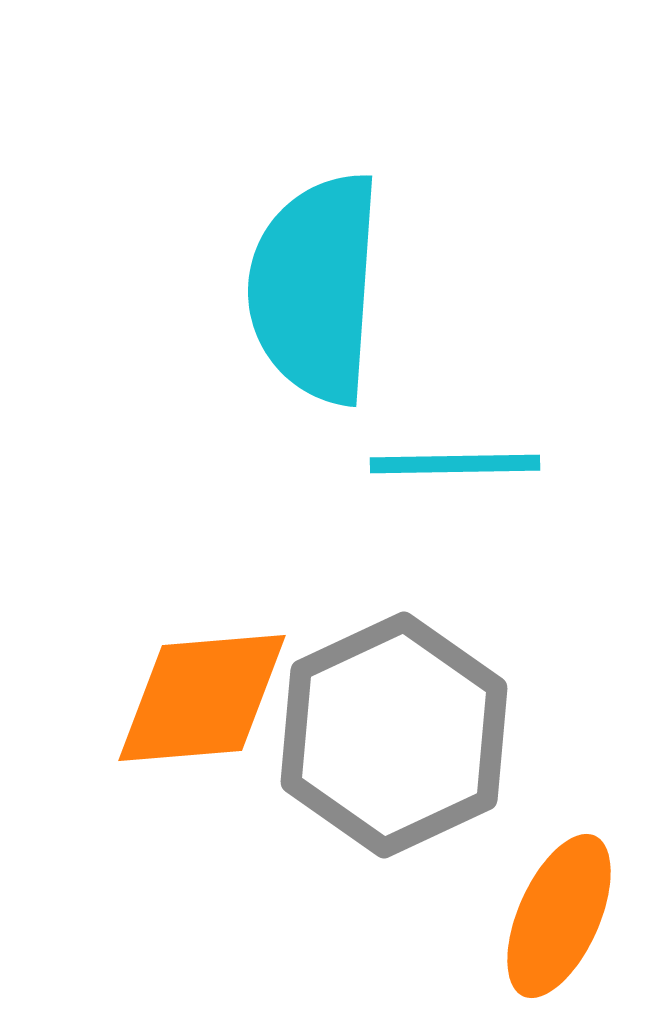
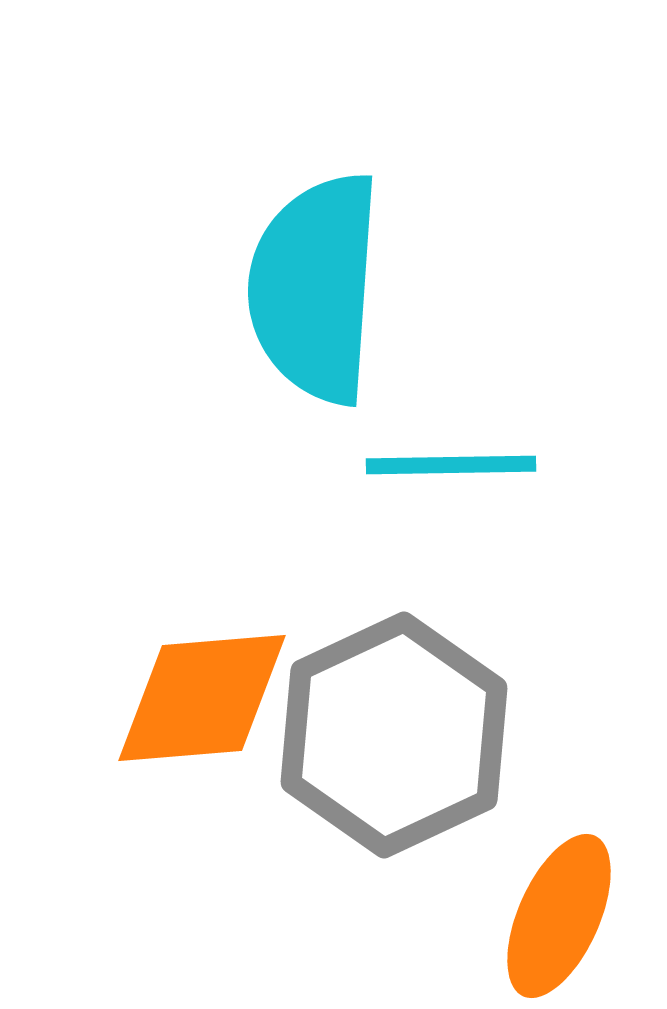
cyan line: moved 4 px left, 1 px down
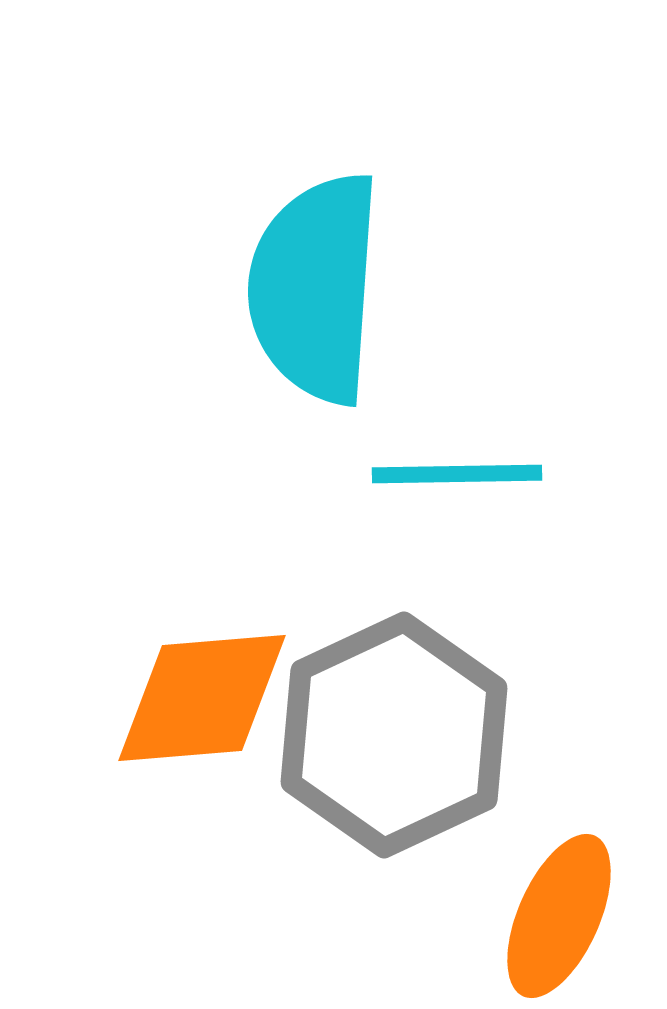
cyan line: moved 6 px right, 9 px down
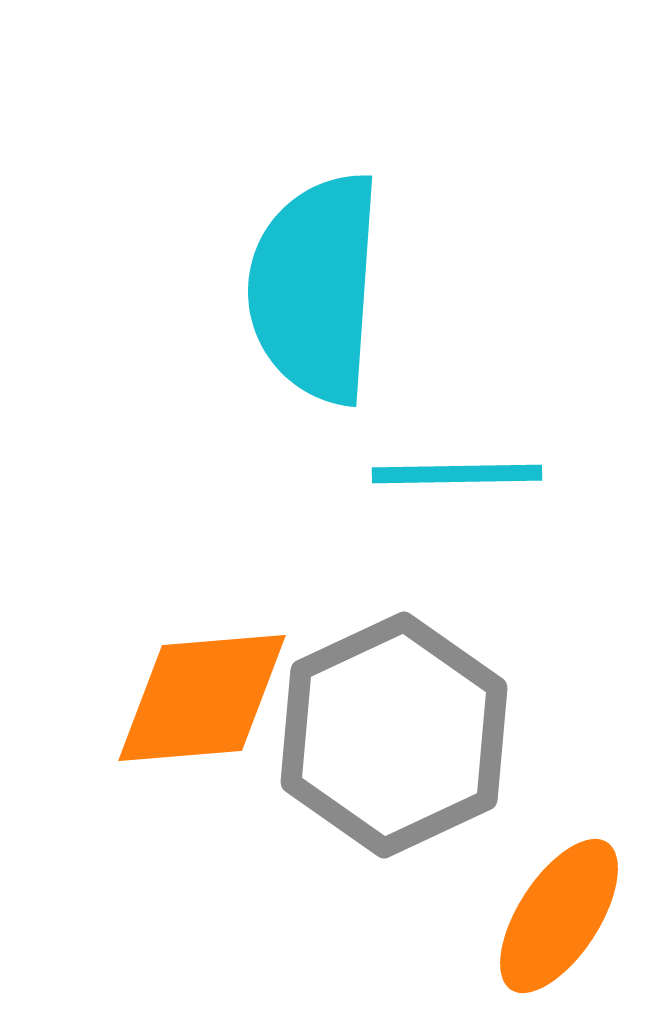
orange ellipse: rotated 9 degrees clockwise
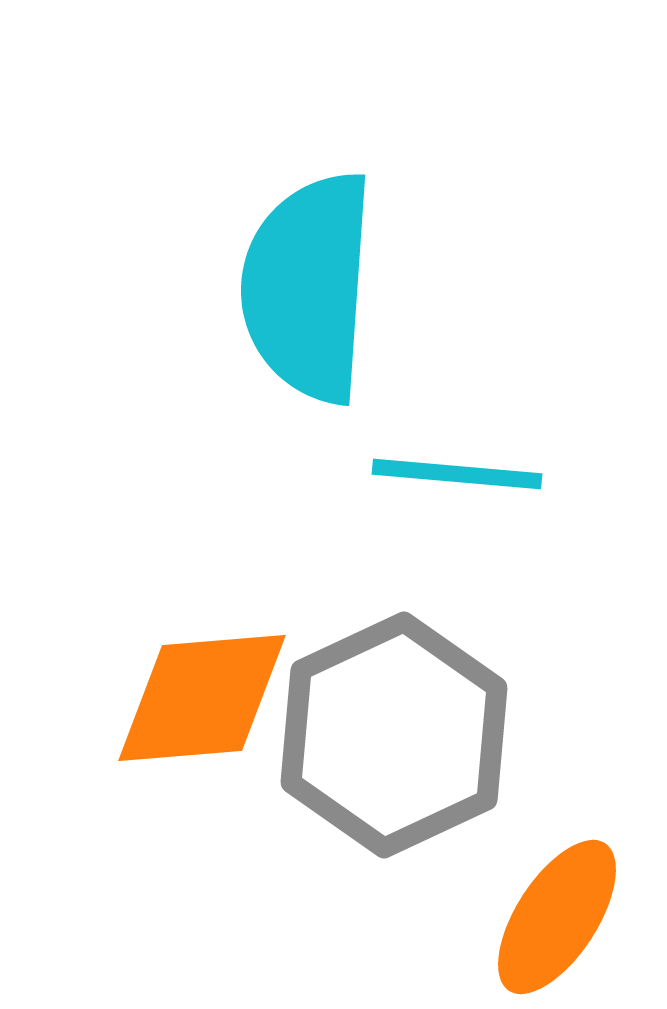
cyan semicircle: moved 7 px left, 1 px up
cyan line: rotated 6 degrees clockwise
orange ellipse: moved 2 px left, 1 px down
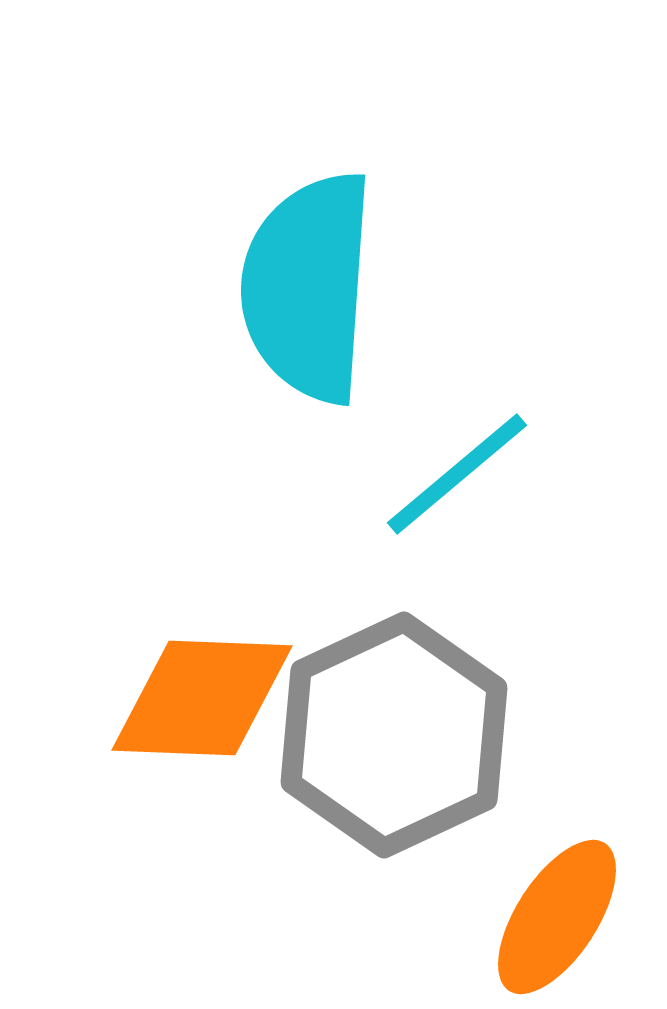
cyan line: rotated 45 degrees counterclockwise
orange diamond: rotated 7 degrees clockwise
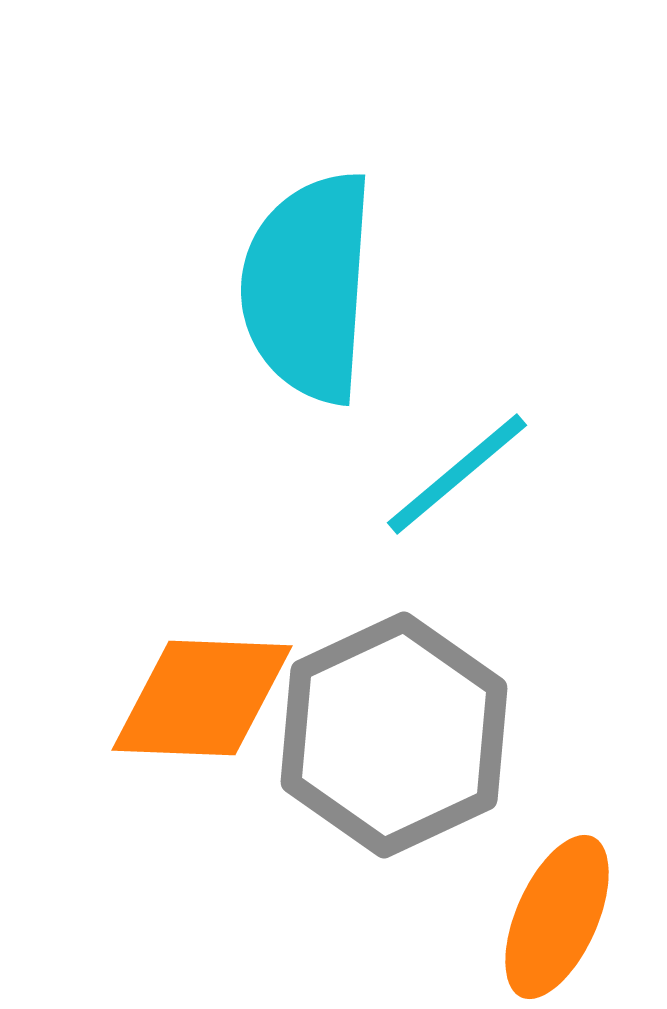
orange ellipse: rotated 9 degrees counterclockwise
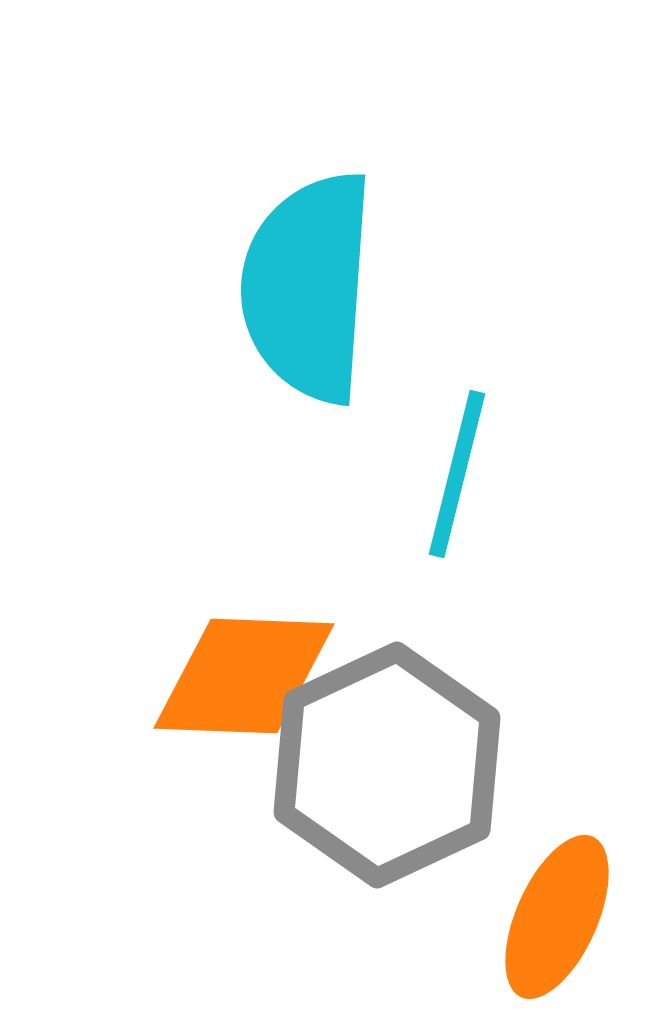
cyan line: rotated 36 degrees counterclockwise
orange diamond: moved 42 px right, 22 px up
gray hexagon: moved 7 px left, 30 px down
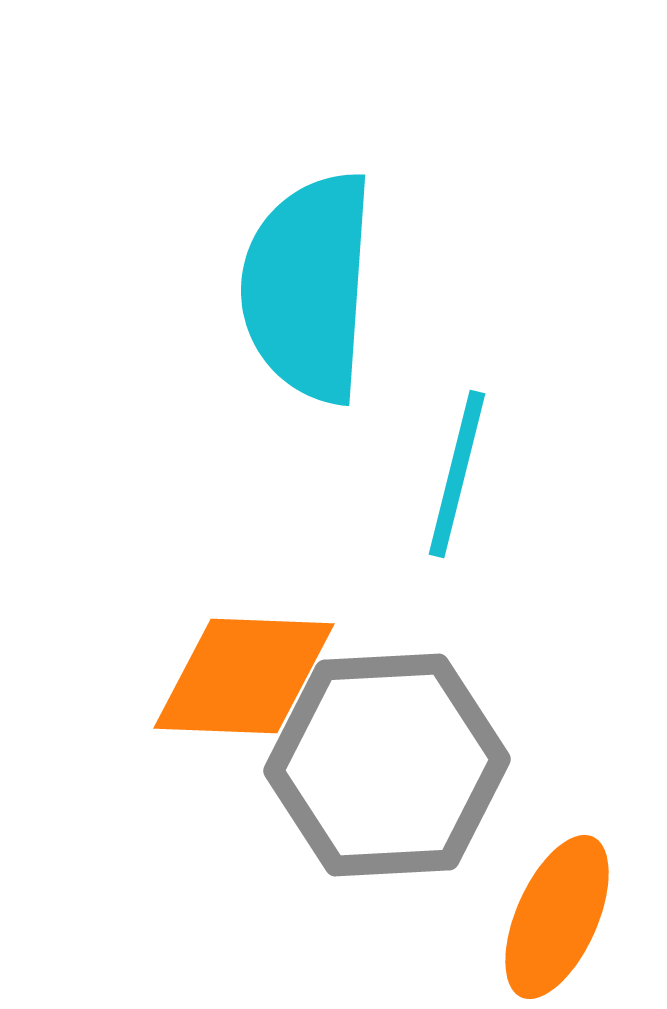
gray hexagon: rotated 22 degrees clockwise
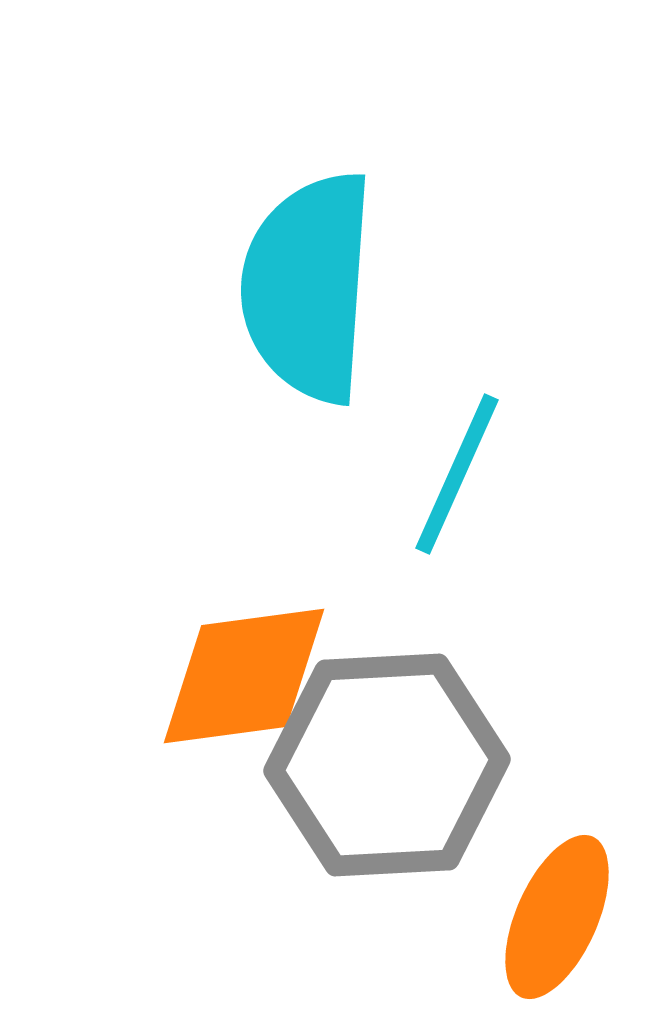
cyan line: rotated 10 degrees clockwise
orange diamond: rotated 10 degrees counterclockwise
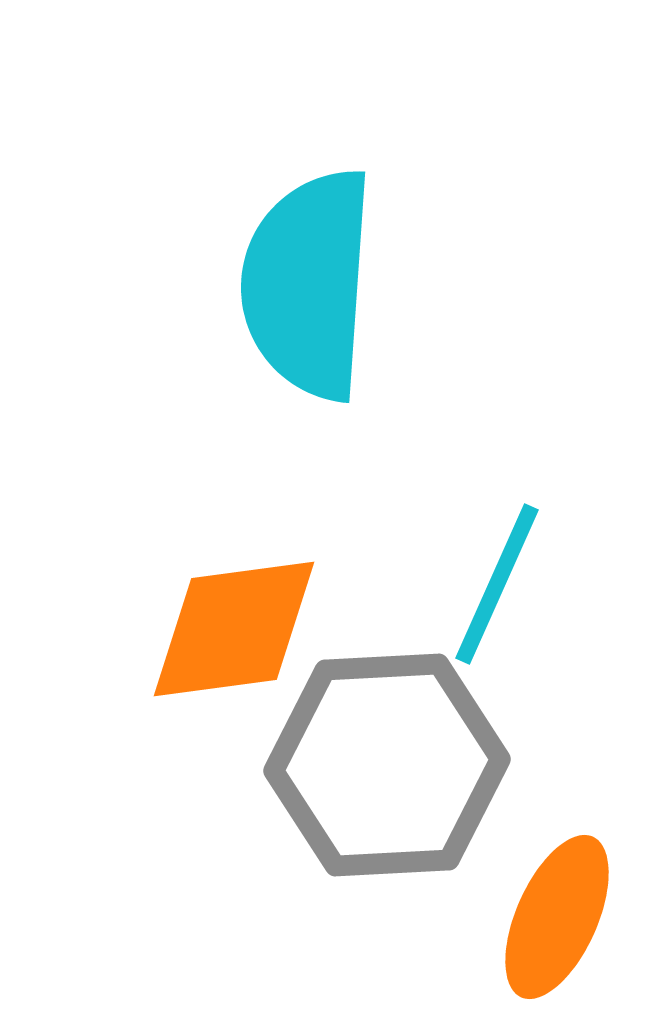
cyan semicircle: moved 3 px up
cyan line: moved 40 px right, 110 px down
orange diamond: moved 10 px left, 47 px up
